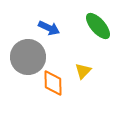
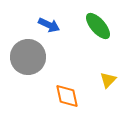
blue arrow: moved 3 px up
yellow triangle: moved 25 px right, 9 px down
orange diamond: moved 14 px right, 13 px down; rotated 12 degrees counterclockwise
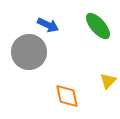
blue arrow: moved 1 px left
gray circle: moved 1 px right, 5 px up
yellow triangle: moved 1 px down
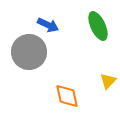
green ellipse: rotated 16 degrees clockwise
